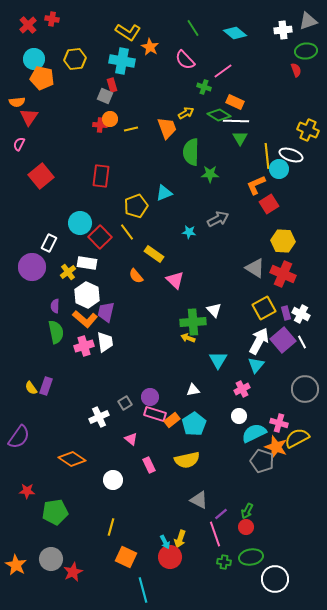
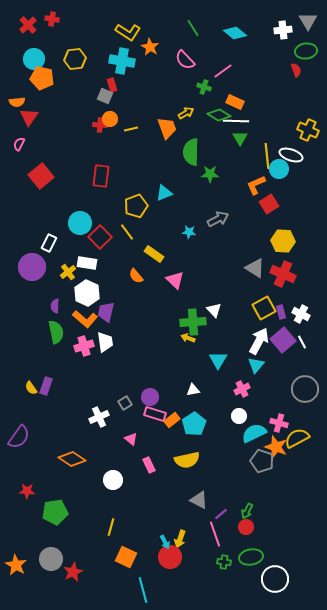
gray triangle at (308, 21): rotated 42 degrees counterclockwise
white hexagon at (87, 295): moved 2 px up
purple rectangle at (286, 313): moved 5 px left, 1 px up
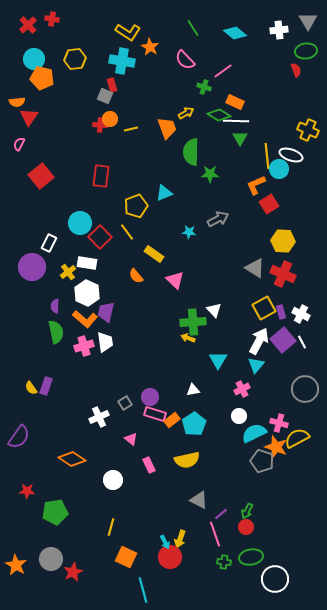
white cross at (283, 30): moved 4 px left
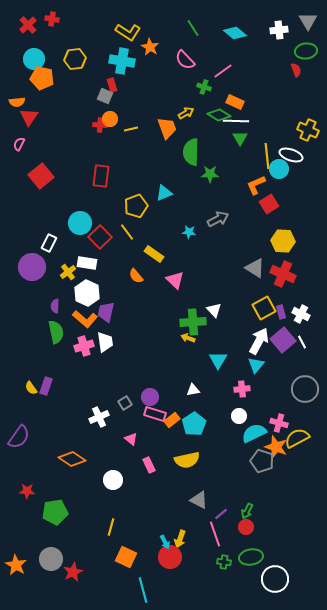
pink cross at (242, 389): rotated 21 degrees clockwise
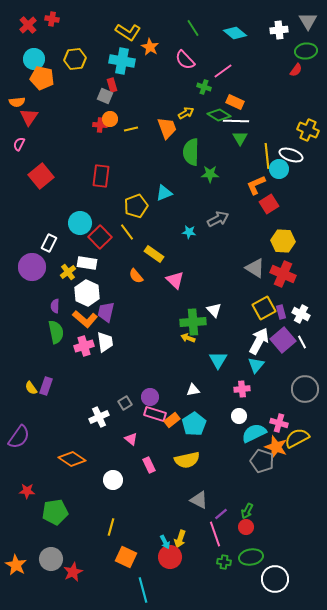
red semicircle at (296, 70): rotated 56 degrees clockwise
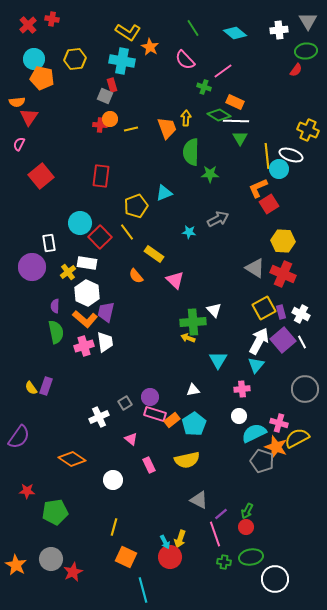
yellow arrow at (186, 113): moved 5 px down; rotated 56 degrees counterclockwise
orange L-shape at (256, 185): moved 2 px right, 3 px down
white rectangle at (49, 243): rotated 36 degrees counterclockwise
yellow line at (111, 527): moved 3 px right
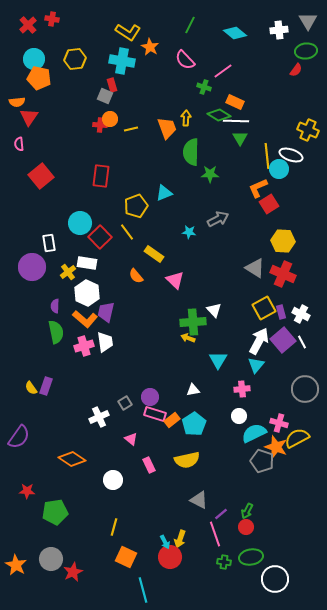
green line at (193, 28): moved 3 px left, 3 px up; rotated 60 degrees clockwise
orange pentagon at (42, 78): moved 3 px left
pink semicircle at (19, 144): rotated 32 degrees counterclockwise
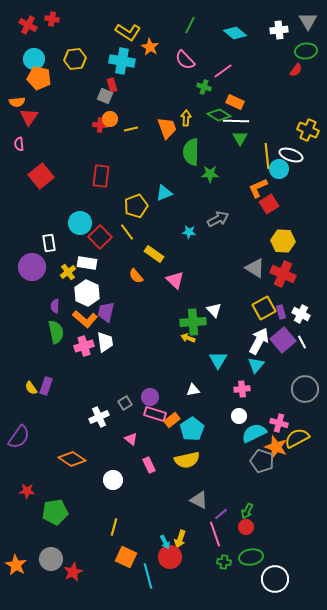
red cross at (28, 25): rotated 18 degrees counterclockwise
cyan pentagon at (194, 424): moved 2 px left, 5 px down
cyan line at (143, 590): moved 5 px right, 14 px up
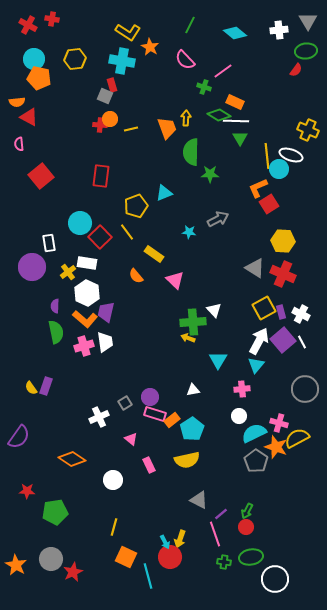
red triangle at (29, 117): rotated 36 degrees counterclockwise
gray pentagon at (262, 461): moved 6 px left; rotated 15 degrees clockwise
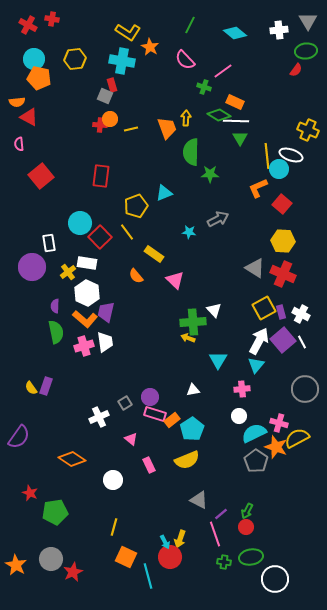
red square at (269, 204): moved 13 px right; rotated 18 degrees counterclockwise
yellow semicircle at (187, 460): rotated 10 degrees counterclockwise
red star at (27, 491): moved 3 px right, 2 px down; rotated 21 degrees clockwise
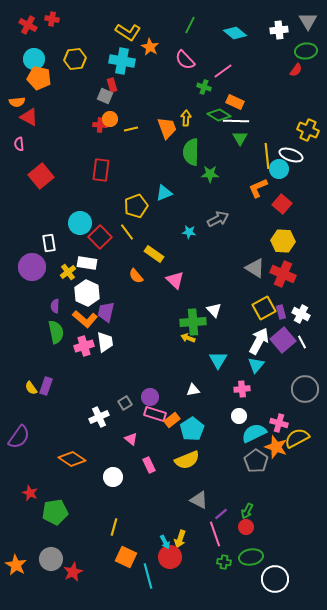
red rectangle at (101, 176): moved 6 px up
white circle at (113, 480): moved 3 px up
